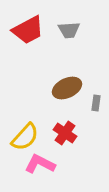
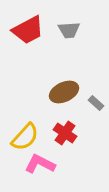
brown ellipse: moved 3 px left, 4 px down
gray rectangle: rotated 56 degrees counterclockwise
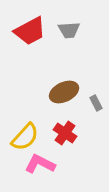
red trapezoid: moved 2 px right, 1 px down
gray rectangle: rotated 21 degrees clockwise
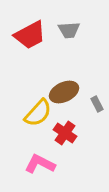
red trapezoid: moved 4 px down
gray rectangle: moved 1 px right, 1 px down
yellow semicircle: moved 13 px right, 24 px up
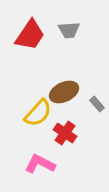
red trapezoid: rotated 28 degrees counterclockwise
gray rectangle: rotated 14 degrees counterclockwise
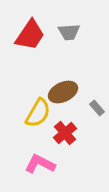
gray trapezoid: moved 2 px down
brown ellipse: moved 1 px left
gray rectangle: moved 4 px down
yellow semicircle: rotated 12 degrees counterclockwise
red cross: rotated 15 degrees clockwise
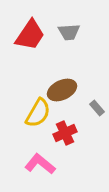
brown ellipse: moved 1 px left, 2 px up
red cross: rotated 15 degrees clockwise
pink L-shape: rotated 12 degrees clockwise
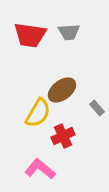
red trapezoid: rotated 64 degrees clockwise
brown ellipse: rotated 12 degrees counterclockwise
red cross: moved 2 px left, 3 px down
pink L-shape: moved 5 px down
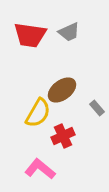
gray trapezoid: rotated 20 degrees counterclockwise
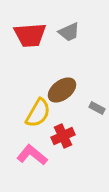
red trapezoid: rotated 12 degrees counterclockwise
gray rectangle: rotated 21 degrees counterclockwise
pink L-shape: moved 8 px left, 14 px up
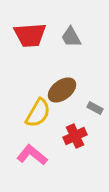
gray trapezoid: moved 2 px right, 5 px down; rotated 85 degrees clockwise
gray rectangle: moved 2 px left
red cross: moved 12 px right
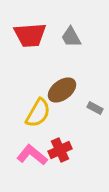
red cross: moved 15 px left, 14 px down
